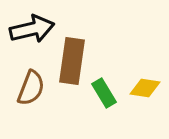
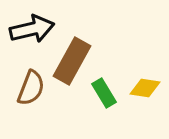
brown rectangle: rotated 21 degrees clockwise
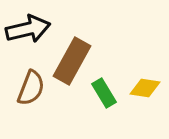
black arrow: moved 4 px left
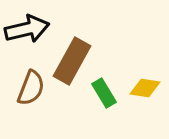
black arrow: moved 1 px left
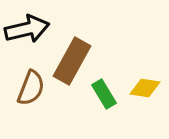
green rectangle: moved 1 px down
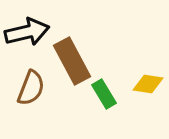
black arrow: moved 3 px down
brown rectangle: rotated 57 degrees counterclockwise
yellow diamond: moved 3 px right, 4 px up
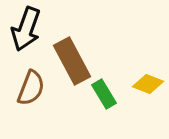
black arrow: moved 1 px left, 3 px up; rotated 123 degrees clockwise
yellow diamond: rotated 12 degrees clockwise
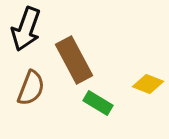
brown rectangle: moved 2 px right, 1 px up
green rectangle: moved 6 px left, 9 px down; rotated 28 degrees counterclockwise
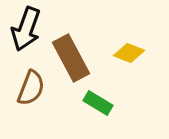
brown rectangle: moved 3 px left, 2 px up
yellow diamond: moved 19 px left, 31 px up
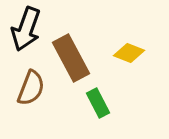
green rectangle: rotated 32 degrees clockwise
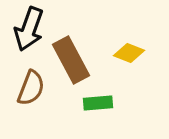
black arrow: moved 3 px right
brown rectangle: moved 2 px down
green rectangle: rotated 68 degrees counterclockwise
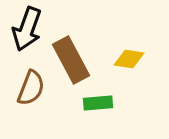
black arrow: moved 2 px left
yellow diamond: moved 6 px down; rotated 12 degrees counterclockwise
